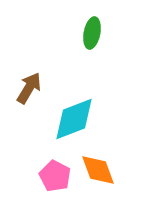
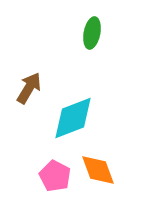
cyan diamond: moved 1 px left, 1 px up
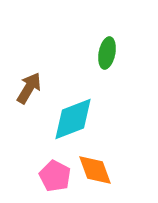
green ellipse: moved 15 px right, 20 px down
cyan diamond: moved 1 px down
orange diamond: moved 3 px left
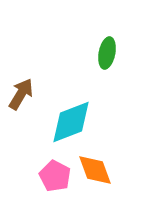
brown arrow: moved 8 px left, 6 px down
cyan diamond: moved 2 px left, 3 px down
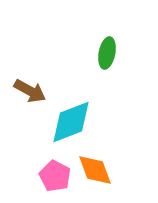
brown arrow: moved 9 px right, 3 px up; rotated 88 degrees clockwise
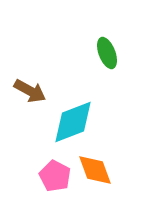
green ellipse: rotated 32 degrees counterclockwise
cyan diamond: moved 2 px right
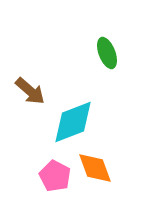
brown arrow: rotated 12 degrees clockwise
orange diamond: moved 2 px up
